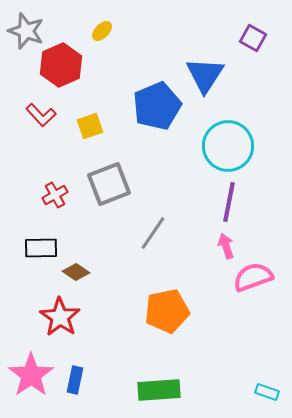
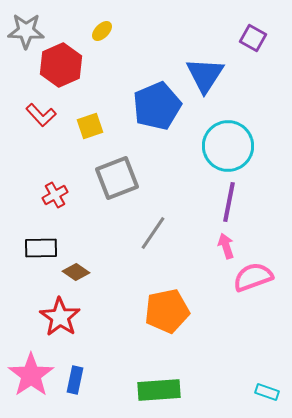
gray star: rotated 18 degrees counterclockwise
gray square: moved 8 px right, 6 px up
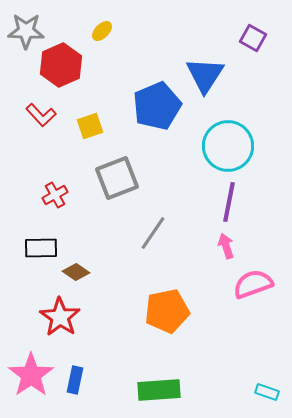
pink semicircle: moved 7 px down
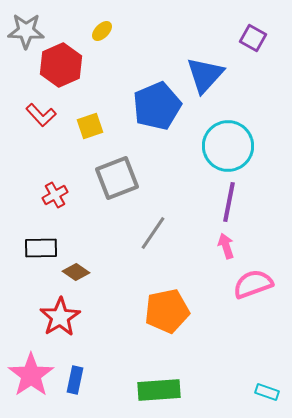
blue triangle: rotated 9 degrees clockwise
red star: rotated 6 degrees clockwise
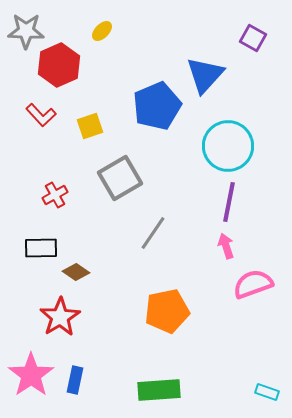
red hexagon: moved 2 px left
gray square: moved 3 px right; rotated 9 degrees counterclockwise
